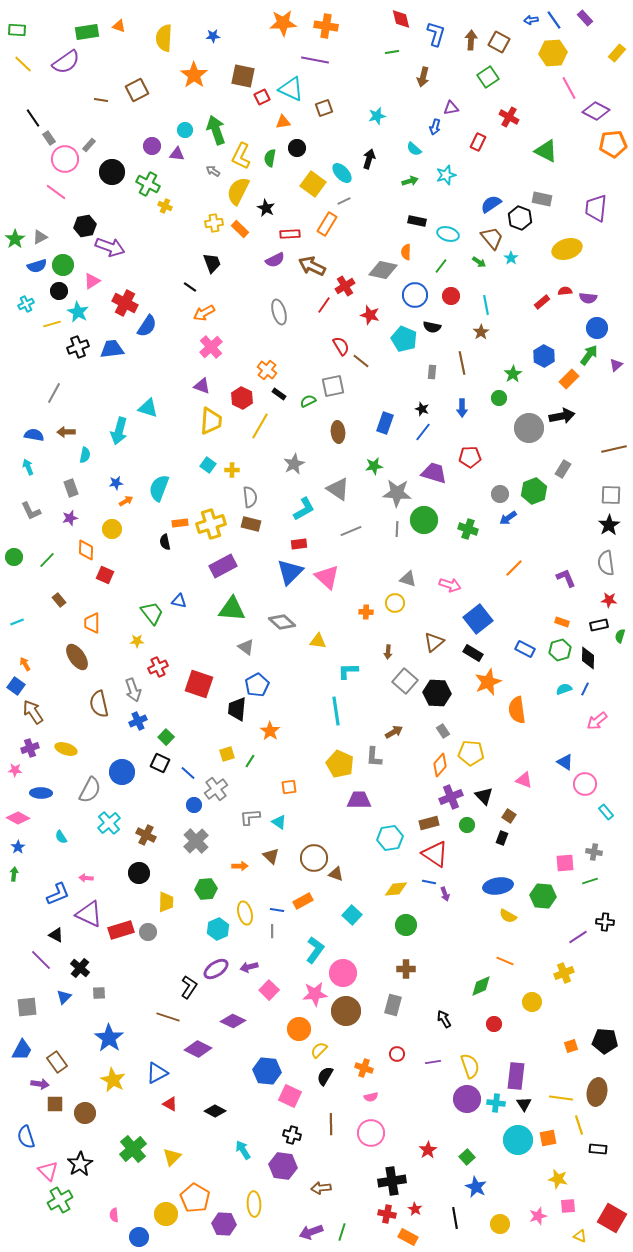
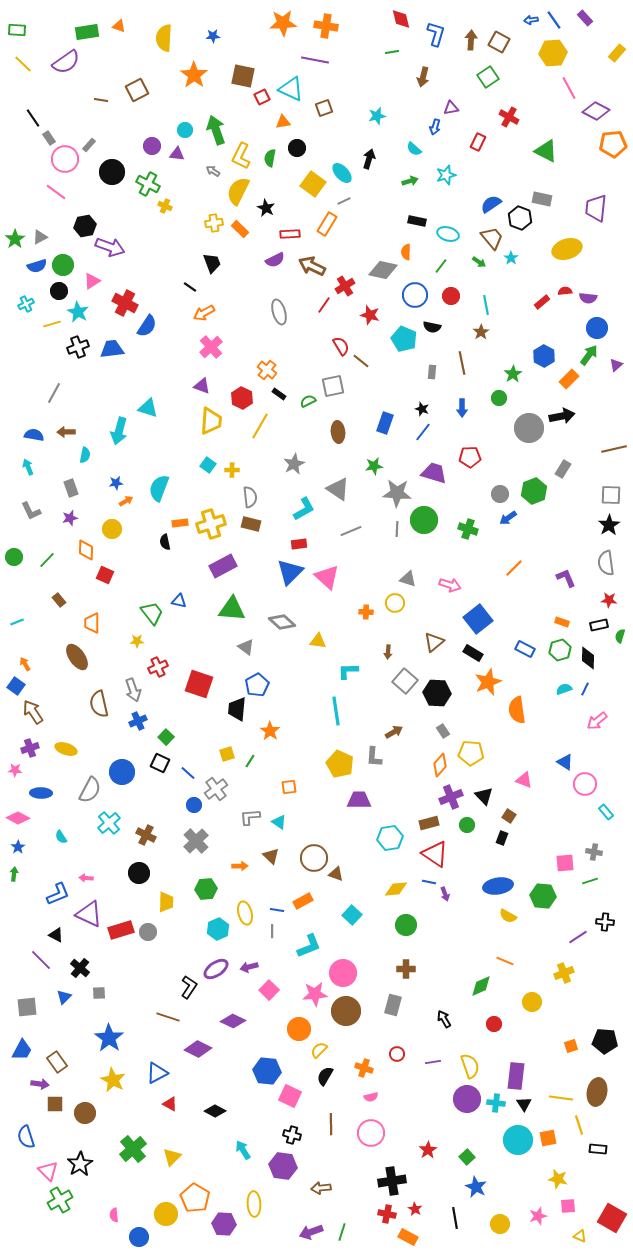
cyan L-shape at (315, 950): moved 6 px left, 4 px up; rotated 32 degrees clockwise
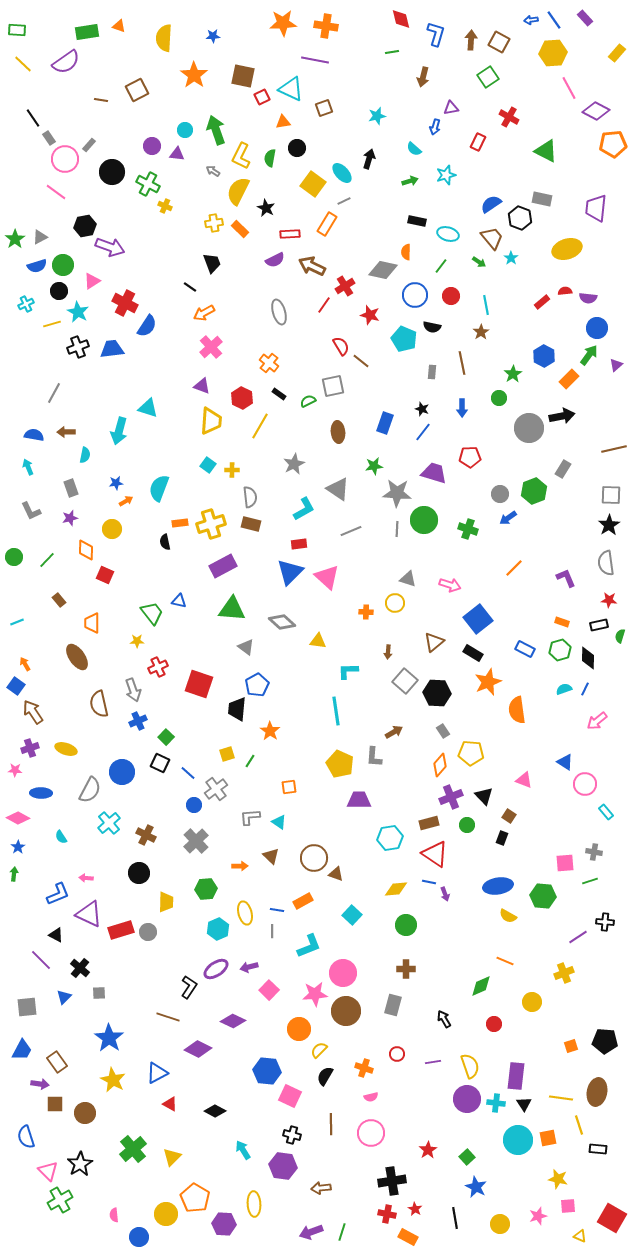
orange cross at (267, 370): moved 2 px right, 7 px up
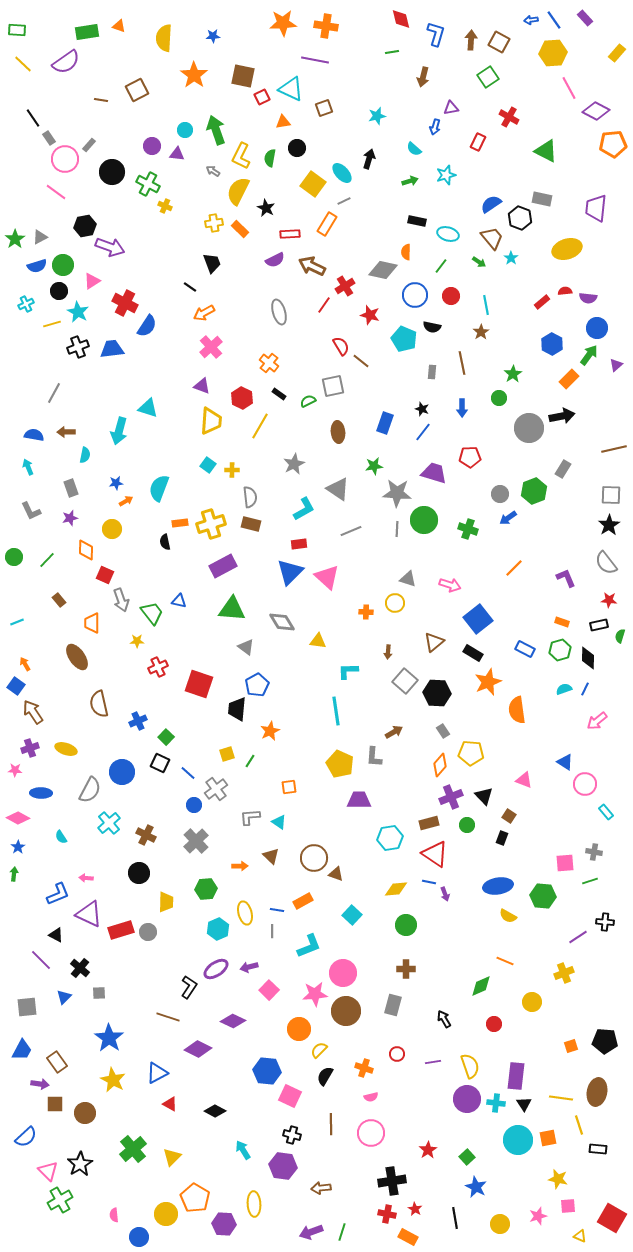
blue hexagon at (544, 356): moved 8 px right, 12 px up
gray semicircle at (606, 563): rotated 30 degrees counterclockwise
gray diamond at (282, 622): rotated 16 degrees clockwise
gray arrow at (133, 690): moved 12 px left, 90 px up
orange star at (270, 731): rotated 12 degrees clockwise
blue semicircle at (26, 1137): rotated 115 degrees counterclockwise
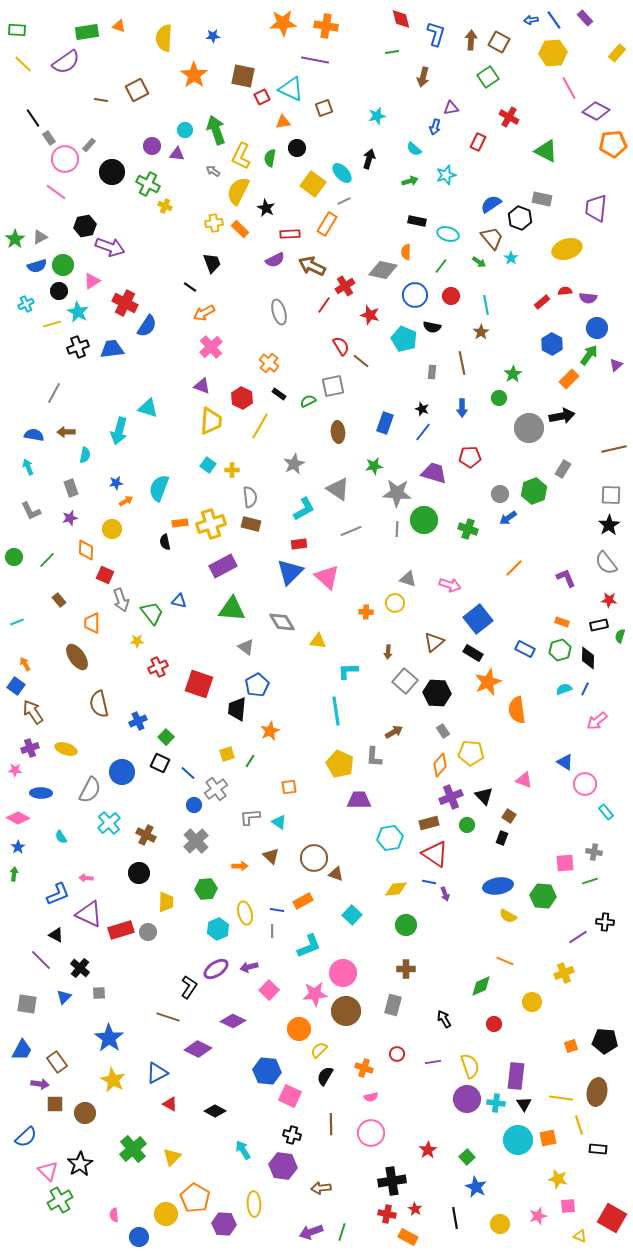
gray square at (27, 1007): moved 3 px up; rotated 15 degrees clockwise
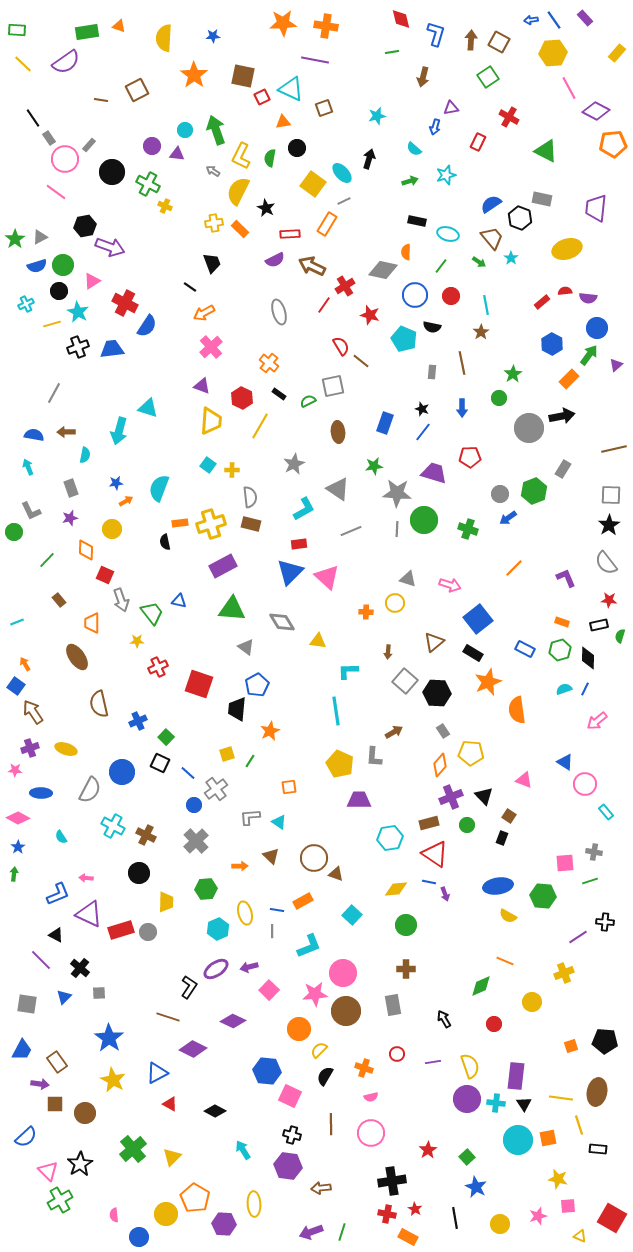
green circle at (14, 557): moved 25 px up
cyan cross at (109, 823): moved 4 px right, 3 px down; rotated 20 degrees counterclockwise
gray rectangle at (393, 1005): rotated 25 degrees counterclockwise
purple diamond at (198, 1049): moved 5 px left
purple hexagon at (283, 1166): moved 5 px right
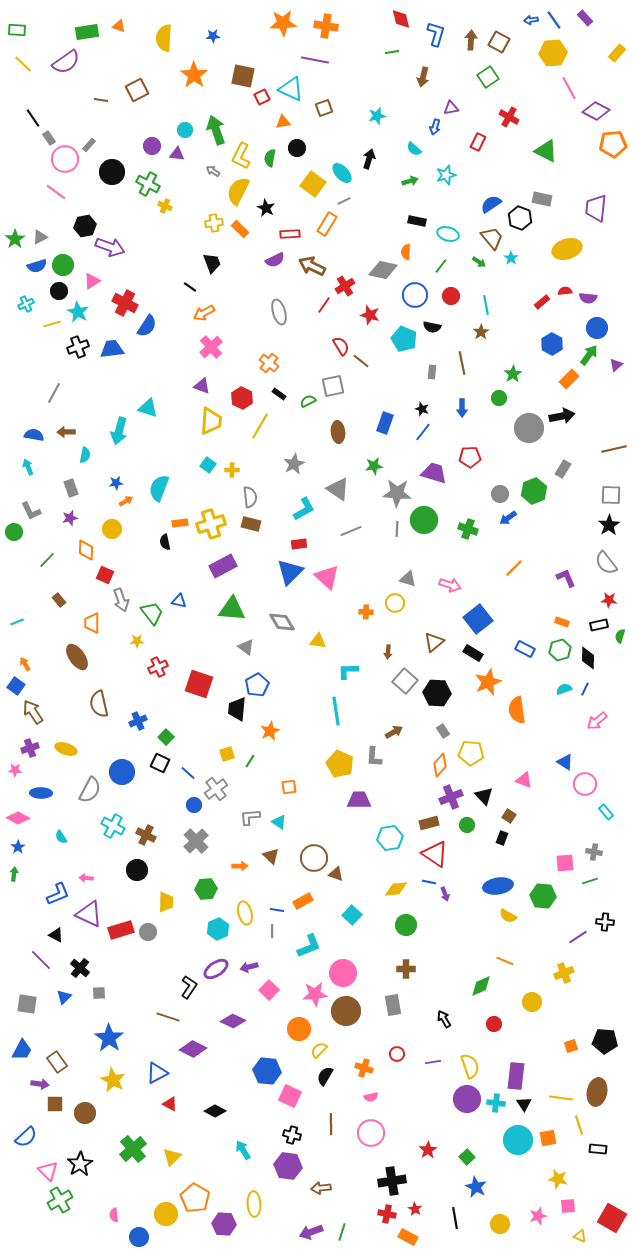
black circle at (139, 873): moved 2 px left, 3 px up
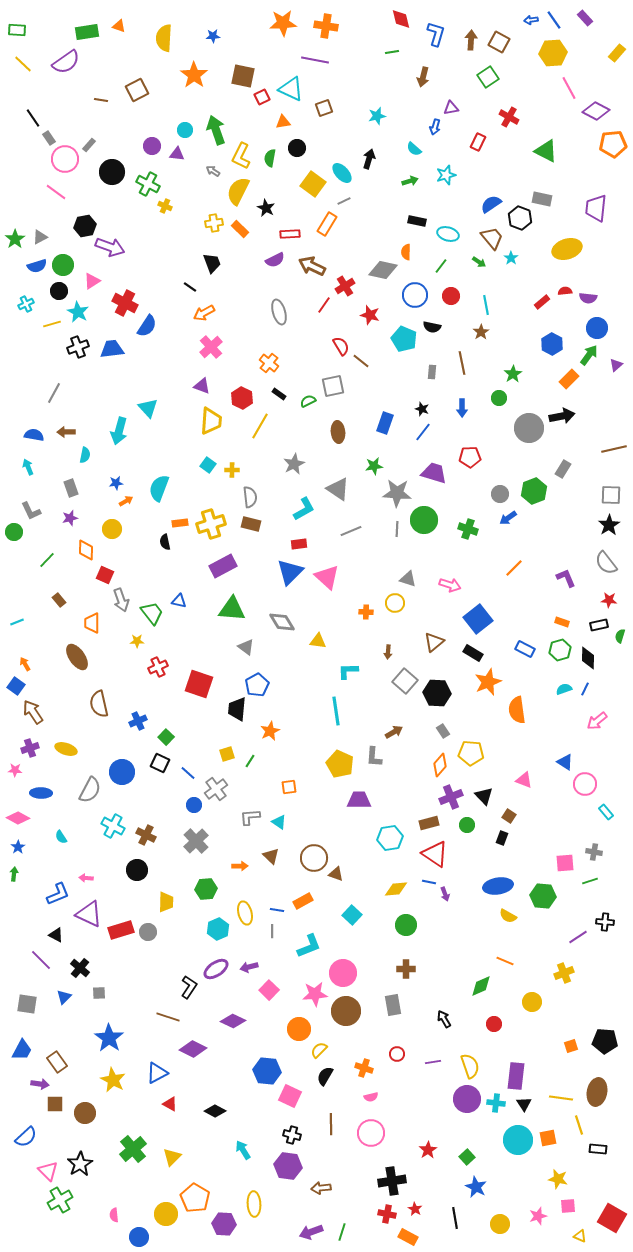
cyan triangle at (148, 408): rotated 30 degrees clockwise
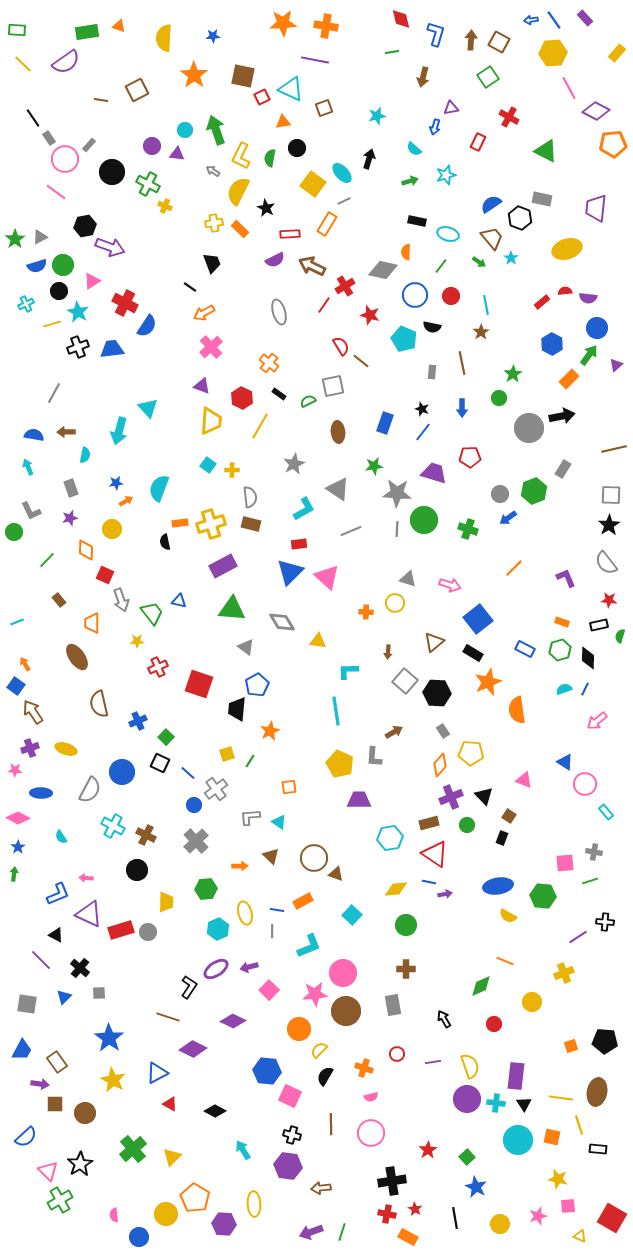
purple arrow at (445, 894): rotated 80 degrees counterclockwise
orange square at (548, 1138): moved 4 px right, 1 px up; rotated 24 degrees clockwise
